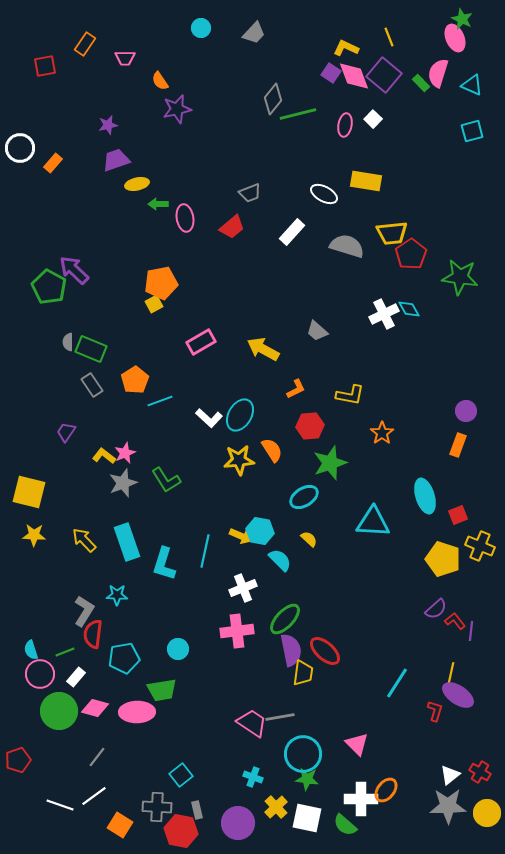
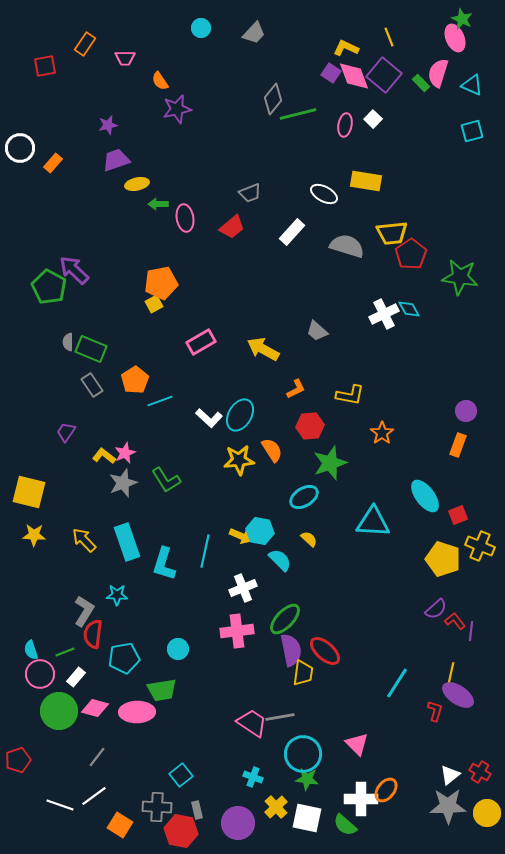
cyan ellipse at (425, 496): rotated 20 degrees counterclockwise
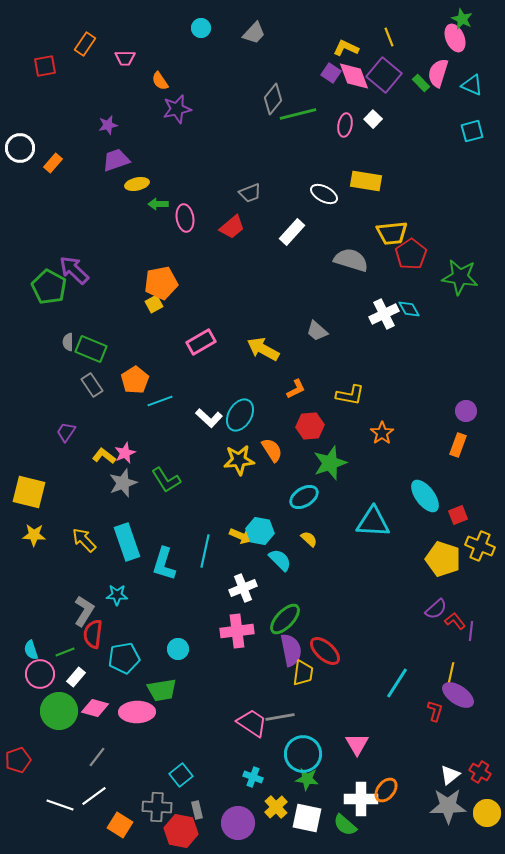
gray semicircle at (347, 246): moved 4 px right, 14 px down
pink triangle at (357, 744): rotated 15 degrees clockwise
